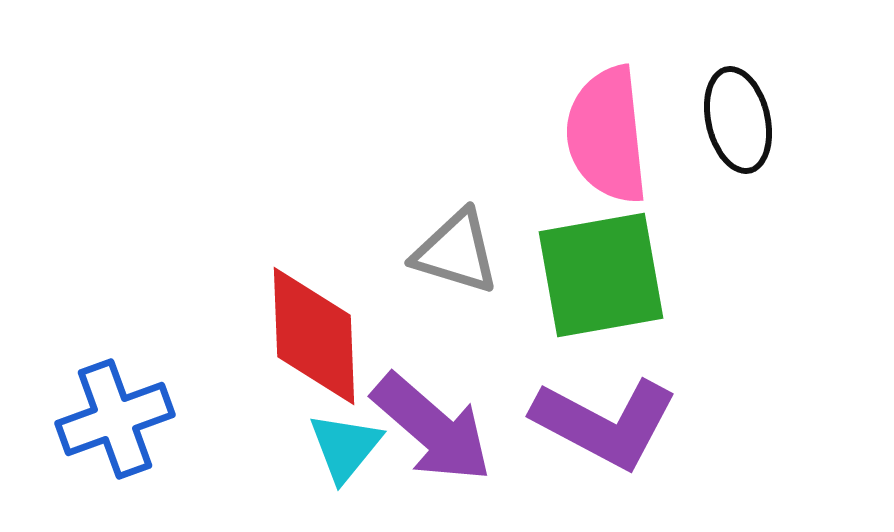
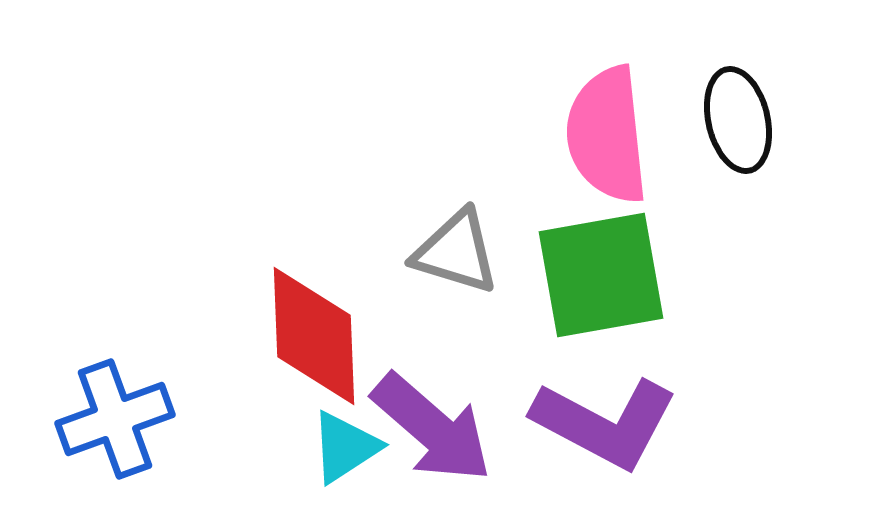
cyan triangle: rotated 18 degrees clockwise
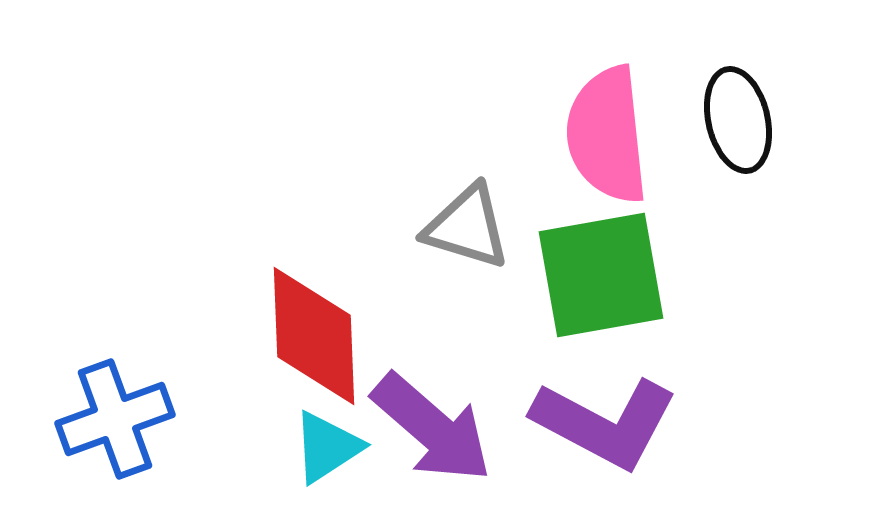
gray triangle: moved 11 px right, 25 px up
cyan triangle: moved 18 px left
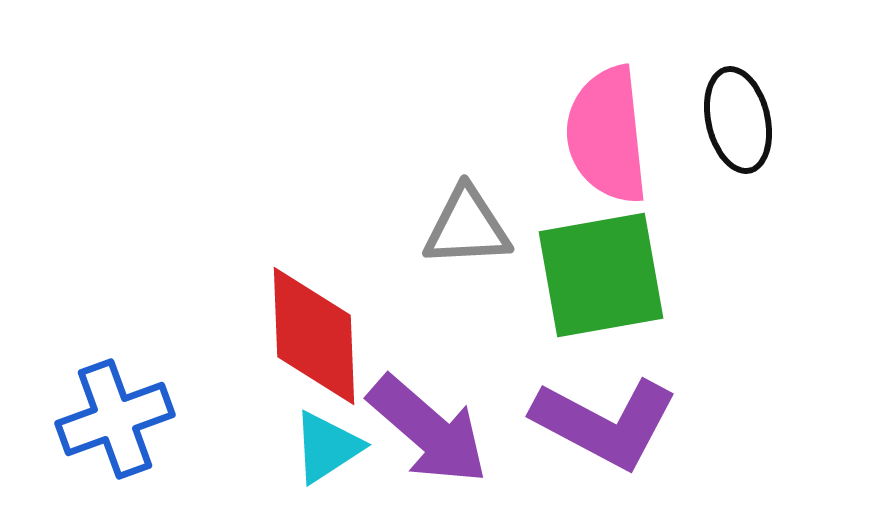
gray triangle: rotated 20 degrees counterclockwise
purple arrow: moved 4 px left, 2 px down
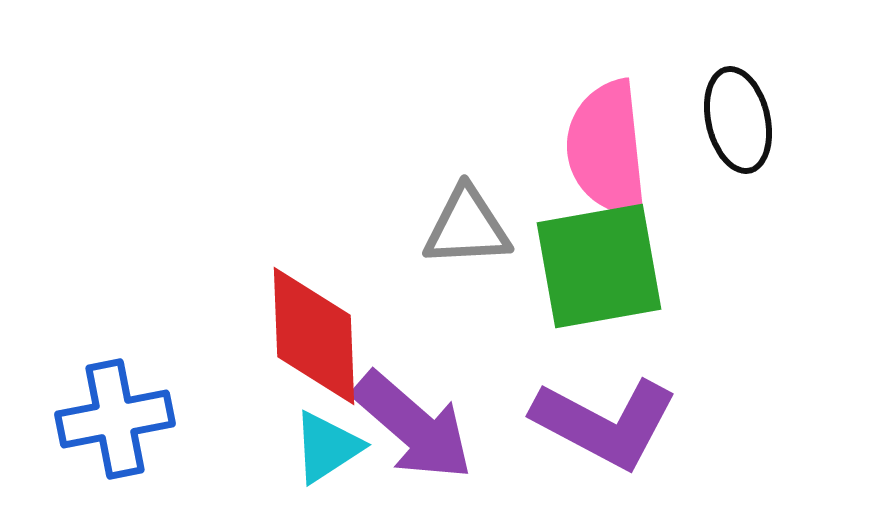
pink semicircle: moved 14 px down
green square: moved 2 px left, 9 px up
blue cross: rotated 9 degrees clockwise
purple arrow: moved 15 px left, 4 px up
